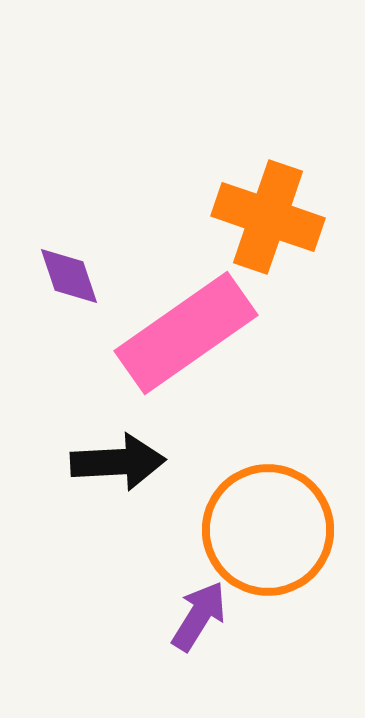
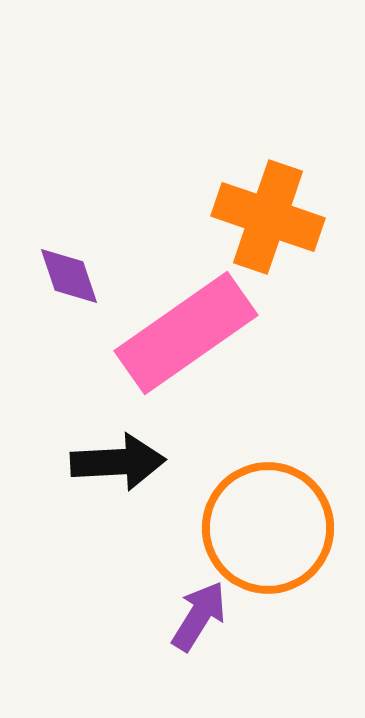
orange circle: moved 2 px up
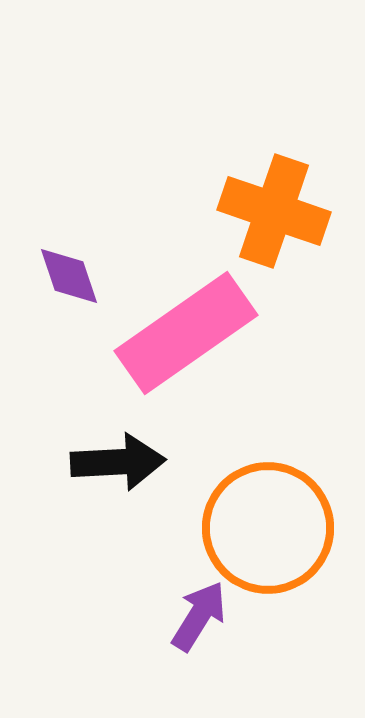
orange cross: moved 6 px right, 6 px up
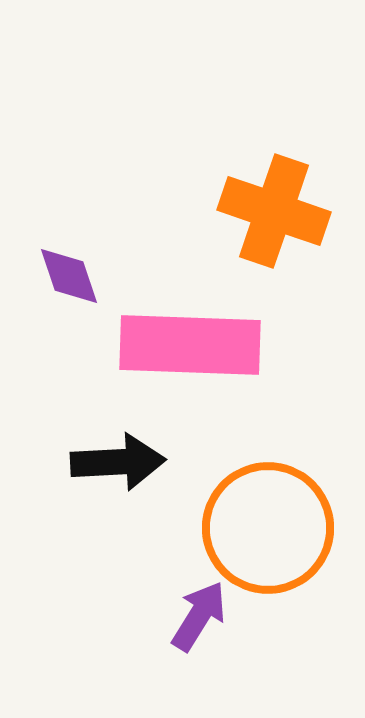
pink rectangle: moved 4 px right, 12 px down; rotated 37 degrees clockwise
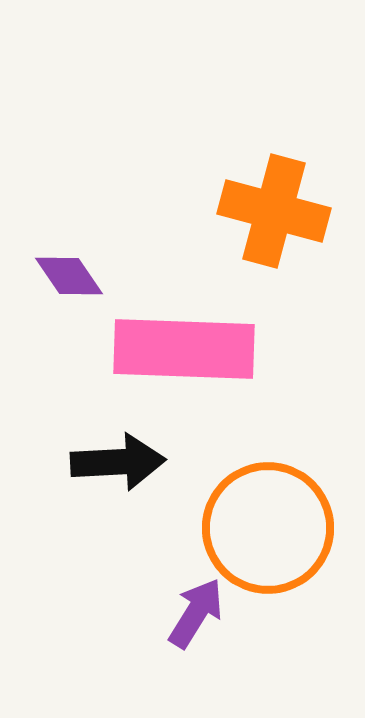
orange cross: rotated 4 degrees counterclockwise
purple diamond: rotated 16 degrees counterclockwise
pink rectangle: moved 6 px left, 4 px down
purple arrow: moved 3 px left, 3 px up
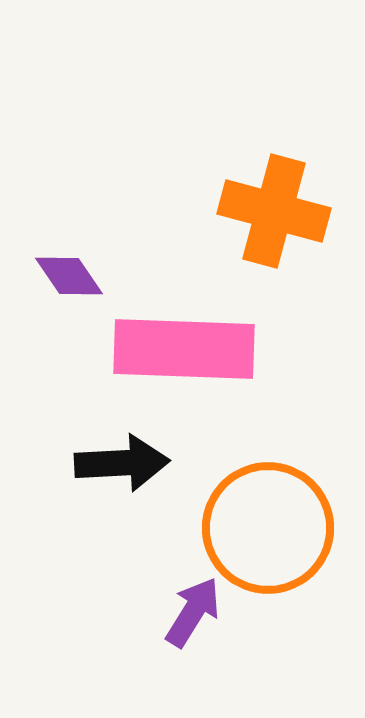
black arrow: moved 4 px right, 1 px down
purple arrow: moved 3 px left, 1 px up
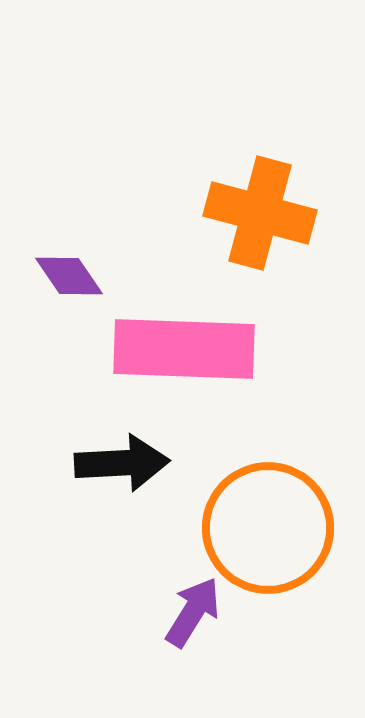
orange cross: moved 14 px left, 2 px down
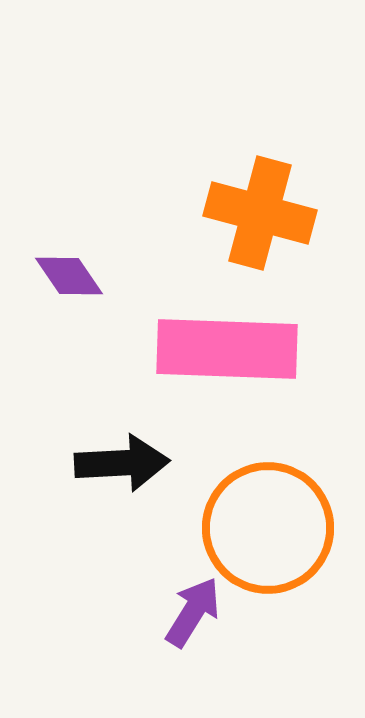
pink rectangle: moved 43 px right
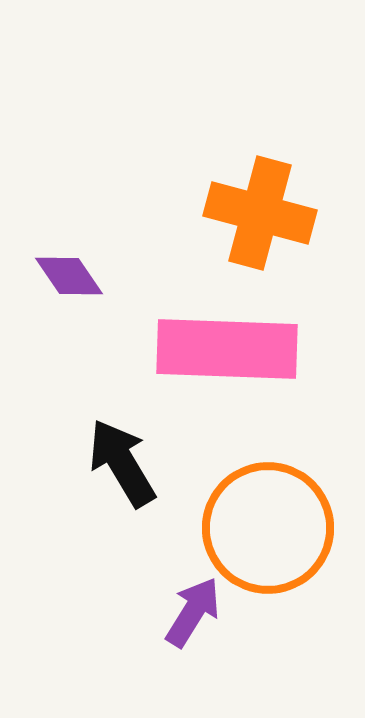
black arrow: rotated 118 degrees counterclockwise
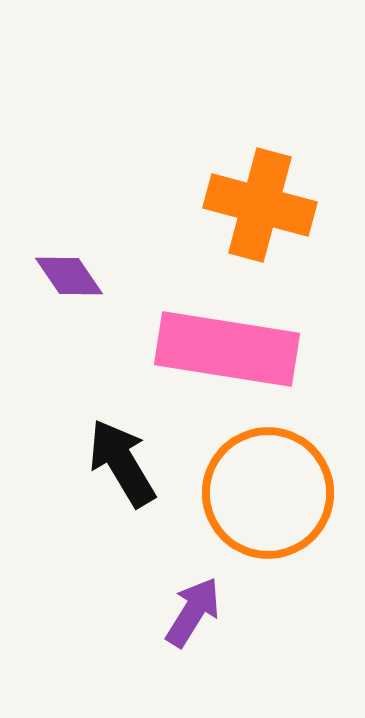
orange cross: moved 8 px up
pink rectangle: rotated 7 degrees clockwise
orange circle: moved 35 px up
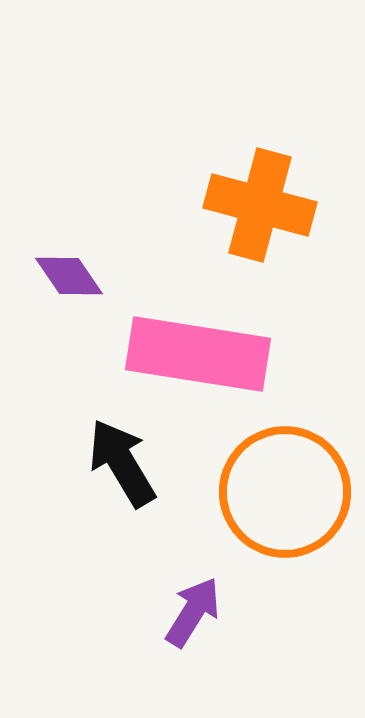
pink rectangle: moved 29 px left, 5 px down
orange circle: moved 17 px right, 1 px up
